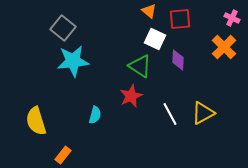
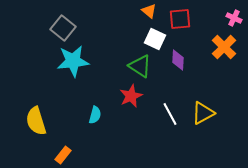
pink cross: moved 2 px right
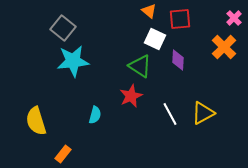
pink cross: rotated 21 degrees clockwise
orange rectangle: moved 1 px up
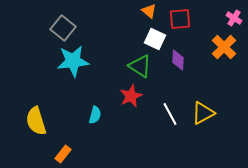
pink cross: rotated 14 degrees counterclockwise
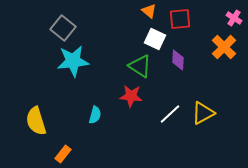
red star: rotated 30 degrees clockwise
white line: rotated 75 degrees clockwise
